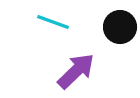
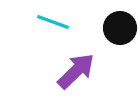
black circle: moved 1 px down
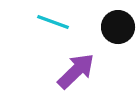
black circle: moved 2 px left, 1 px up
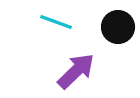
cyan line: moved 3 px right
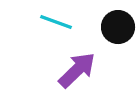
purple arrow: moved 1 px right, 1 px up
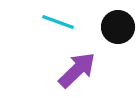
cyan line: moved 2 px right
